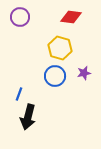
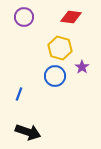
purple circle: moved 4 px right
purple star: moved 2 px left, 6 px up; rotated 24 degrees counterclockwise
black arrow: moved 15 px down; rotated 85 degrees counterclockwise
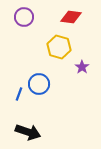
yellow hexagon: moved 1 px left, 1 px up
blue circle: moved 16 px left, 8 px down
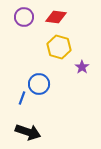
red diamond: moved 15 px left
blue line: moved 3 px right, 4 px down
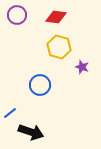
purple circle: moved 7 px left, 2 px up
purple star: rotated 16 degrees counterclockwise
blue circle: moved 1 px right, 1 px down
blue line: moved 12 px left, 15 px down; rotated 32 degrees clockwise
black arrow: moved 3 px right
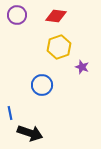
red diamond: moved 1 px up
yellow hexagon: rotated 25 degrees clockwise
blue circle: moved 2 px right
blue line: rotated 64 degrees counterclockwise
black arrow: moved 1 px left, 1 px down
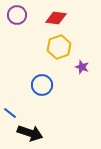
red diamond: moved 2 px down
blue line: rotated 40 degrees counterclockwise
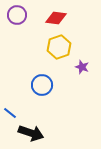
black arrow: moved 1 px right
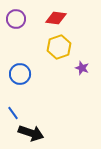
purple circle: moved 1 px left, 4 px down
purple star: moved 1 px down
blue circle: moved 22 px left, 11 px up
blue line: moved 3 px right; rotated 16 degrees clockwise
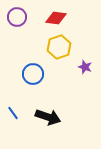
purple circle: moved 1 px right, 2 px up
purple star: moved 3 px right, 1 px up
blue circle: moved 13 px right
black arrow: moved 17 px right, 16 px up
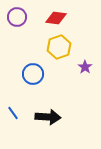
purple star: rotated 16 degrees clockwise
black arrow: rotated 15 degrees counterclockwise
